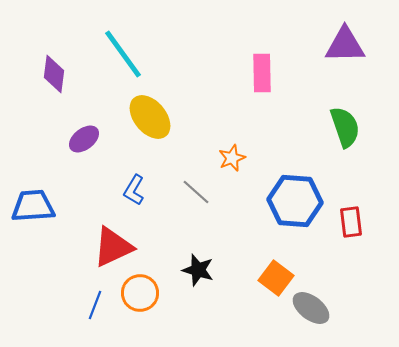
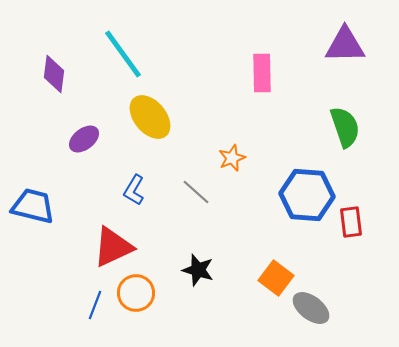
blue hexagon: moved 12 px right, 6 px up
blue trapezoid: rotated 18 degrees clockwise
orange circle: moved 4 px left
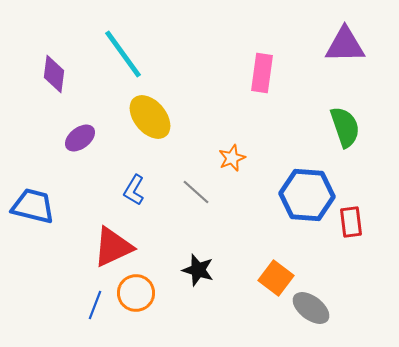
pink rectangle: rotated 9 degrees clockwise
purple ellipse: moved 4 px left, 1 px up
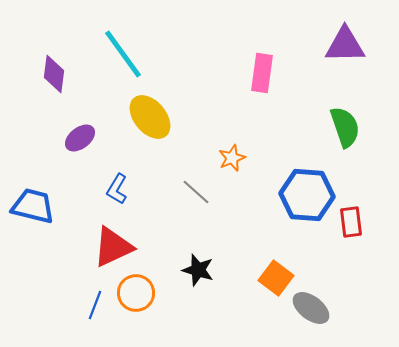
blue L-shape: moved 17 px left, 1 px up
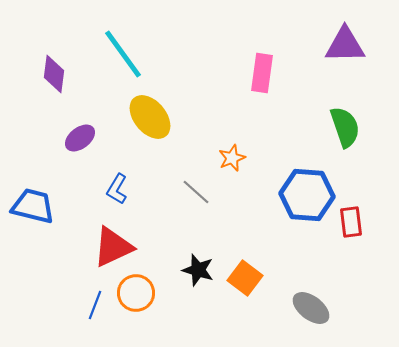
orange square: moved 31 px left
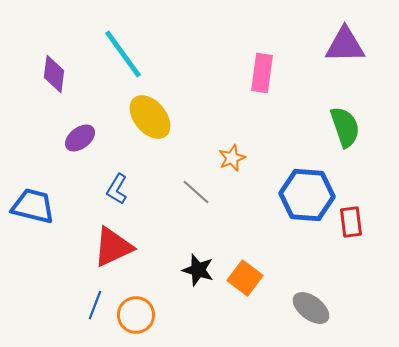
orange circle: moved 22 px down
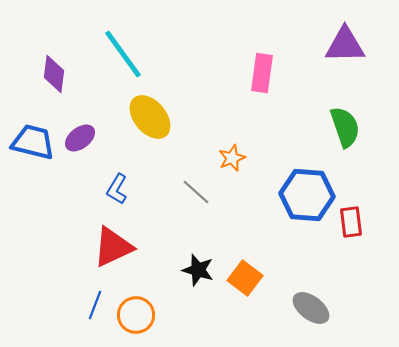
blue trapezoid: moved 64 px up
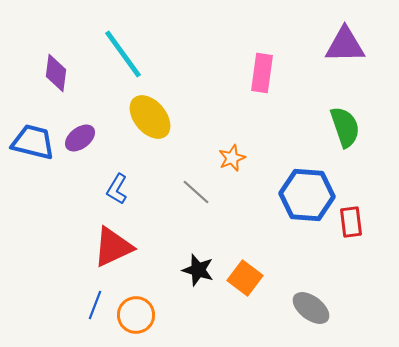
purple diamond: moved 2 px right, 1 px up
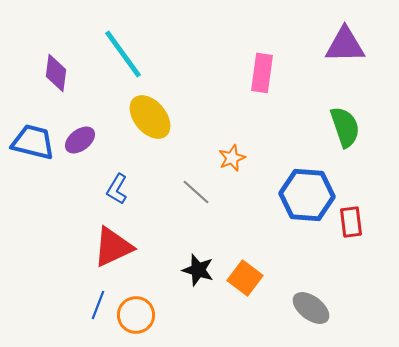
purple ellipse: moved 2 px down
blue line: moved 3 px right
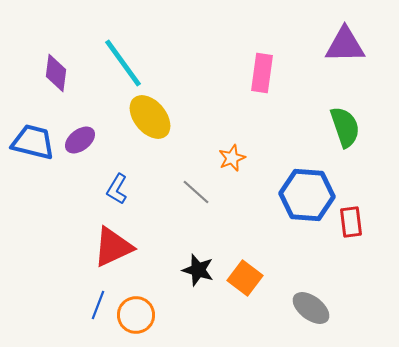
cyan line: moved 9 px down
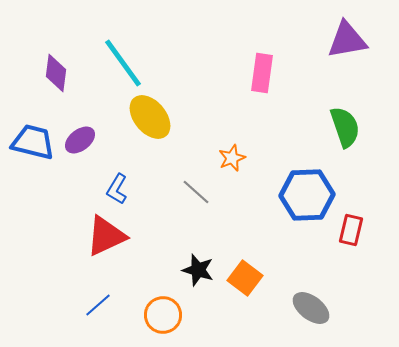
purple triangle: moved 2 px right, 5 px up; rotated 9 degrees counterclockwise
blue hexagon: rotated 6 degrees counterclockwise
red rectangle: moved 8 px down; rotated 20 degrees clockwise
red triangle: moved 7 px left, 11 px up
blue line: rotated 28 degrees clockwise
orange circle: moved 27 px right
